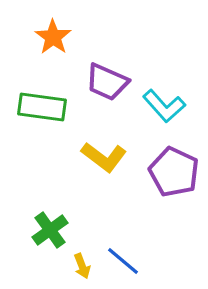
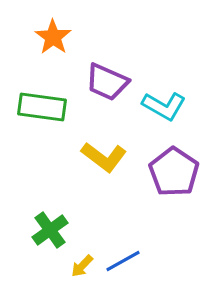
cyan L-shape: rotated 18 degrees counterclockwise
purple pentagon: rotated 9 degrees clockwise
blue line: rotated 69 degrees counterclockwise
yellow arrow: rotated 65 degrees clockwise
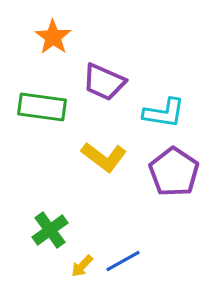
purple trapezoid: moved 3 px left
cyan L-shape: moved 7 px down; rotated 21 degrees counterclockwise
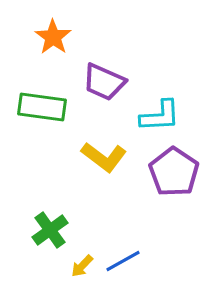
cyan L-shape: moved 4 px left, 3 px down; rotated 12 degrees counterclockwise
